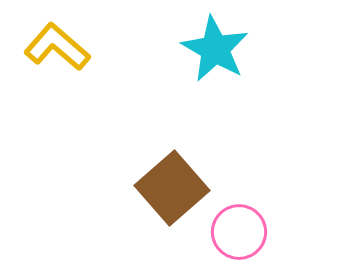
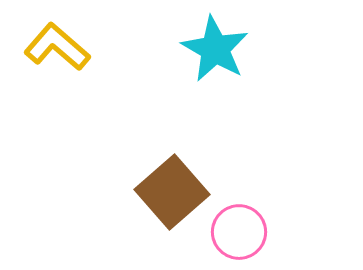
brown square: moved 4 px down
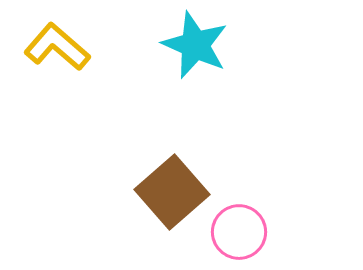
cyan star: moved 20 px left, 4 px up; rotated 6 degrees counterclockwise
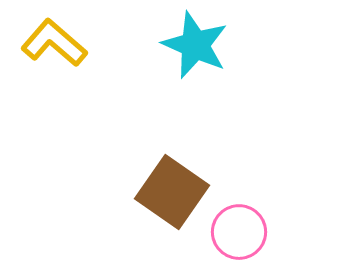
yellow L-shape: moved 3 px left, 4 px up
brown square: rotated 14 degrees counterclockwise
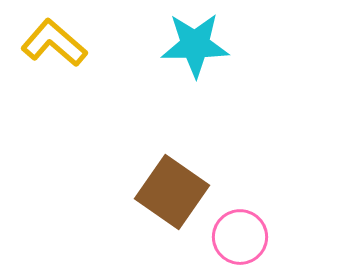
cyan star: rotated 24 degrees counterclockwise
pink circle: moved 1 px right, 5 px down
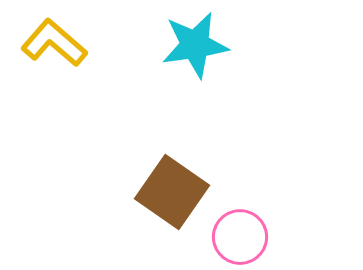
cyan star: rotated 8 degrees counterclockwise
